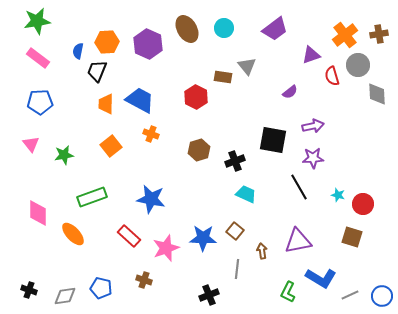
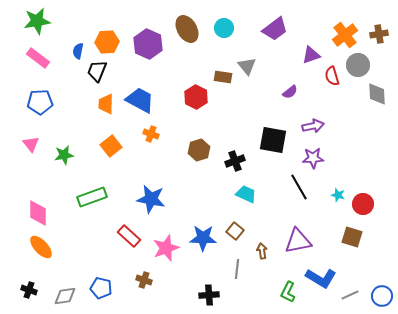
orange ellipse at (73, 234): moved 32 px left, 13 px down
black cross at (209, 295): rotated 18 degrees clockwise
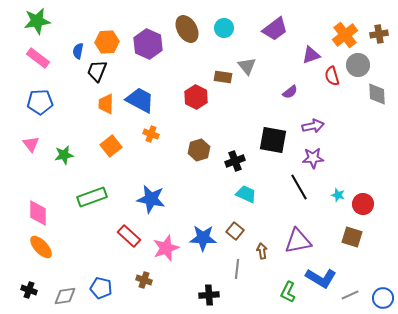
blue circle at (382, 296): moved 1 px right, 2 px down
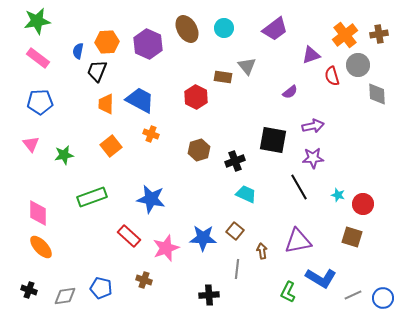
gray line at (350, 295): moved 3 px right
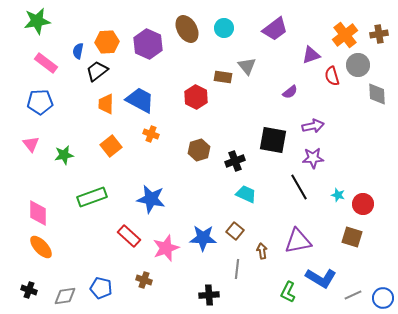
pink rectangle at (38, 58): moved 8 px right, 5 px down
black trapezoid at (97, 71): rotated 30 degrees clockwise
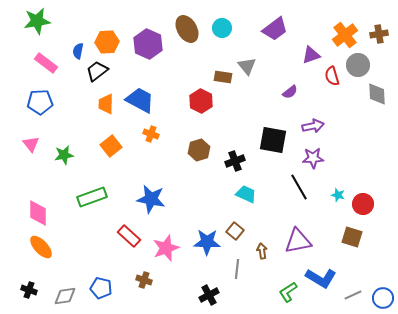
cyan circle at (224, 28): moved 2 px left
red hexagon at (196, 97): moved 5 px right, 4 px down
blue star at (203, 238): moved 4 px right, 4 px down
green L-shape at (288, 292): rotated 30 degrees clockwise
black cross at (209, 295): rotated 24 degrees counterclockwise
